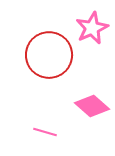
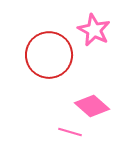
pink star: moved 2 px right, 2 px down; rotated 20 degrees counterclockwise
pink line: moved 25 px right
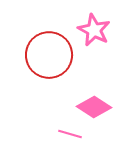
pink diamond: moved 2 px right, 1 px down; rotated 8 degrees counterclockwise
pink line: moved 2 px down
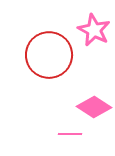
pink line: rotated 15 degrees counterclockwise
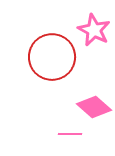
red circle: moved 3 px right, 2 px down
pink diamond: rotated 8 degrees clockwise
